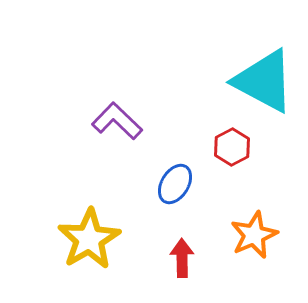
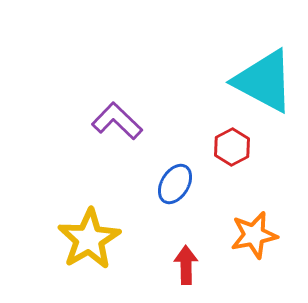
orange star: rotated 12 degrees clockwise
red arrow: moved 4 px right, 7 px down
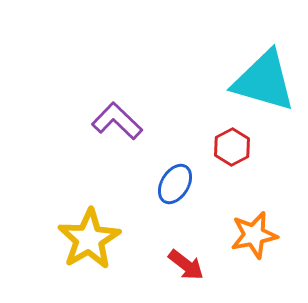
cyan triangle: rotated 12 degrees counterclockwise
red arrow: rotated 129 degrees clockwise
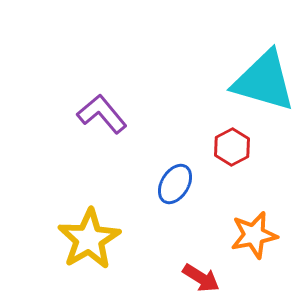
purple L-shape: moved 15 px left, 7 px up; rotated 6 degrees clockwise
red arrow: moved 15 px right, 13 px down; rotated 6 degrees counterclockwise
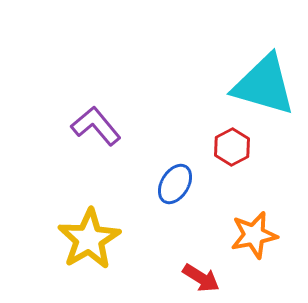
cyan triangle: moved 4 px down
purple L-shape: moved 6 px left, 12 px down
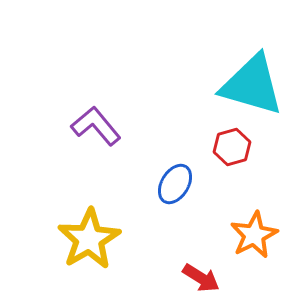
cyan triangle: moved 12 px left
red hexagon: rotated 12 degrees clockwise
orange star: rotated 15 degrees counterclockwise
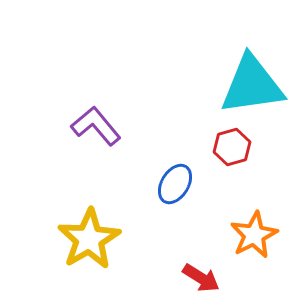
cyan triangle: rotated 24 degrees counterclockwise
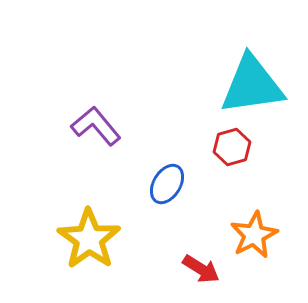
blue ellipse: moved 8 px left
yellow star: rotated 6 degrees counterclockwise
red arrow: moved 9 px up
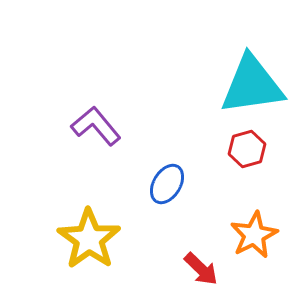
red hexagon: moved 15 px right, 2 px down
red arrow: rotated 12 degrees clockwise
